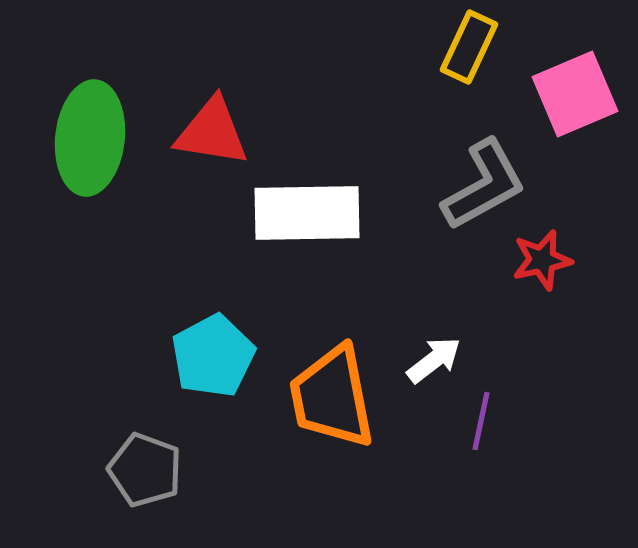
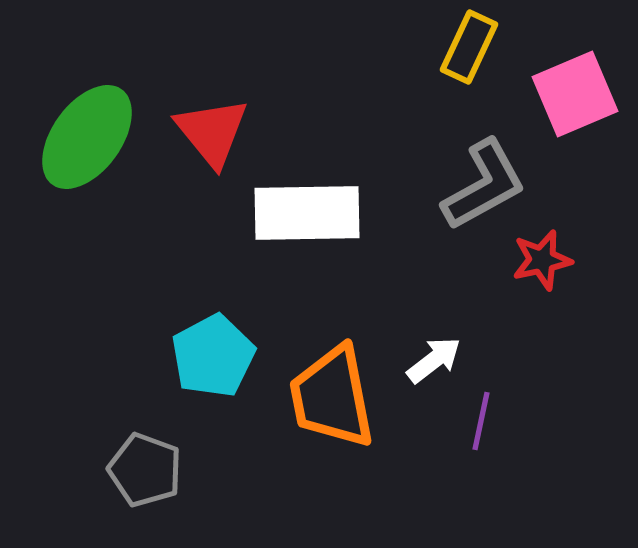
red triangle: rotated 42 degrees clockwise
green ellipse: moved 3 px left, 1 px up; rotated 30 degrees clockwise
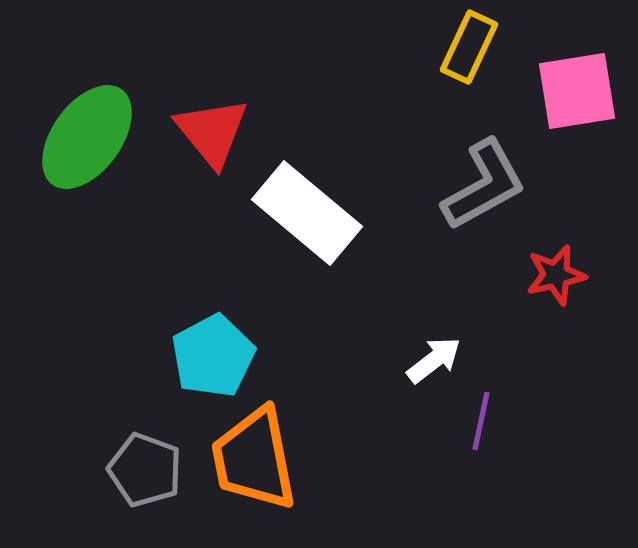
pink square: moved 2 px right, 3 px up; rotated 14 degrees clockwise
white rectangle: rotated 41 degrees clockwise
red star: moved 14 px right, 15 px down
orange trapezoid: moved 78 px left, 62 px down
